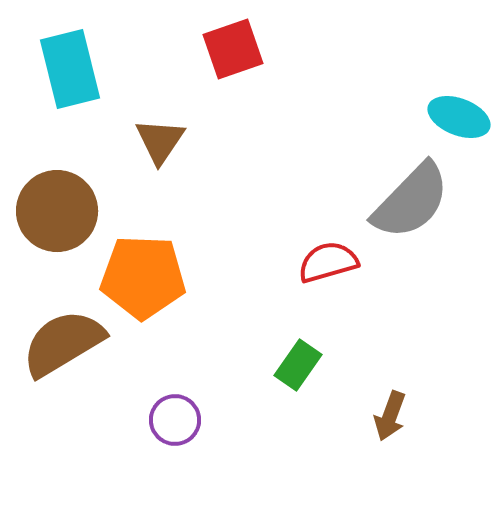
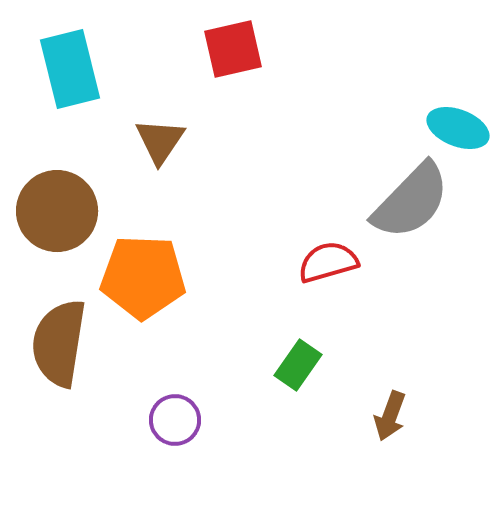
red square: rotated 6 degrees clockwise
cyan ellipse: moved 1 px left, 11 px down
brown semicircle: moved 4 px left; rotated 50 degrees counterclockwise
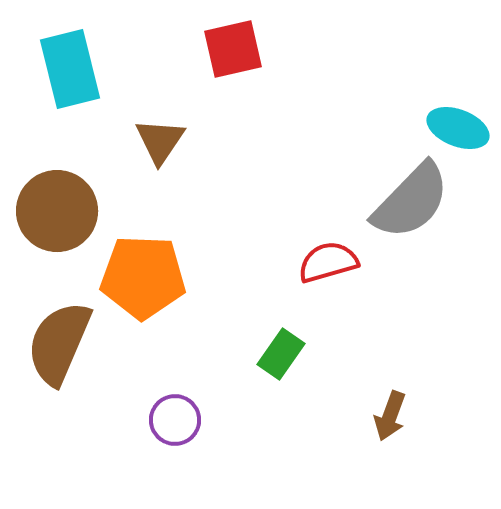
brown semicircle: rotated 14 degrees clockwise
green rectangle: moved 17 px left, 11 px up
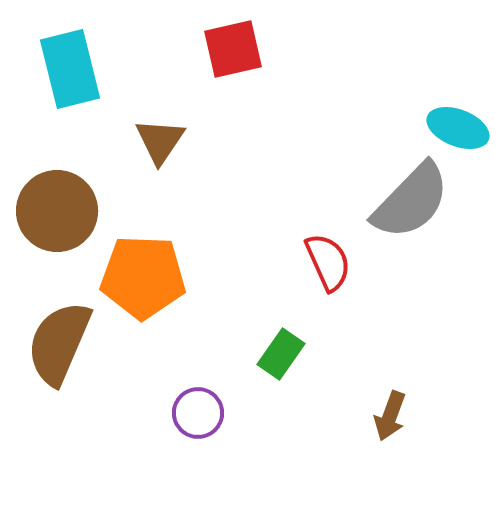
red semicircle: rotated 82 degrees clockwise
purple circle: moved 23 px right, 7 px up
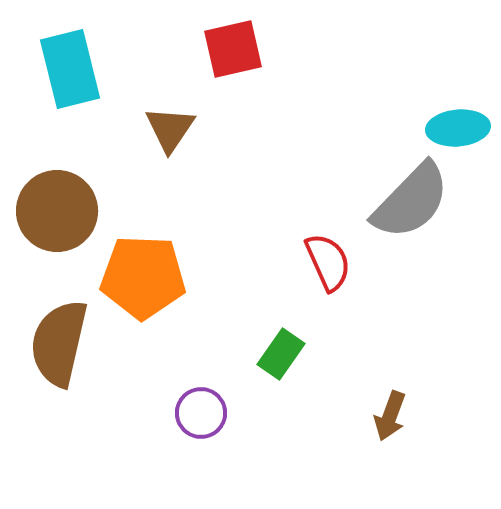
cyan ellipse: rotated 26 degrees counterclockwise
brown triangle: moved 10 px right, 12 px up
brown semicircle: rotated 10 degrees counterclockwise
purple circle: moved 3 px right
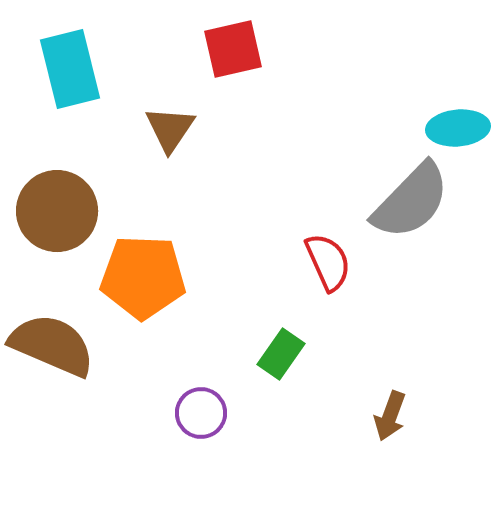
brown semicircle: moved 7 px left, 2 px down; rotated 100 degrees clockwise
